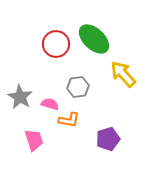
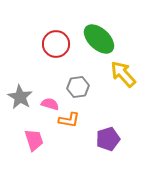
green ellipse: moved 5 px right
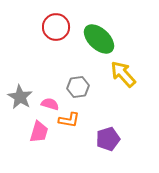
red circle: moved 17 px up
pink trapezoid: moved 5 px right, 8 px up; rotated 35 degrees clockwise
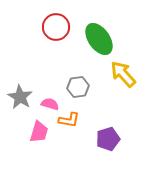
green ellipse: rotated 12 degrees clockwise
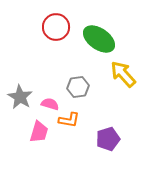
green ellipse: rotated 20 degrees counterclockwise
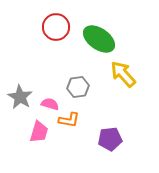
purple pentagon: moved 2 px right; rotated 10 degrees clockwise
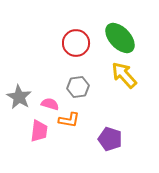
red circle: moved 20 px right, 16 px down
green ellipse: moved 21 px right, 1 px up; rotated 12 degrees clockwise
yellow arrow: moved 1 px right, 1 px down
gray star: moved 1 px left
pink trapezoid: moved 1 px up; rotated 10 degrees counterclockwise
purple pentagon: rotated 25 degrees clockwise
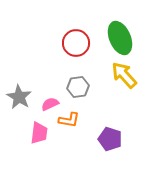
green ellipse: rotated 20 degrees clockwise
pink semicircle: rotated 42 degrees counterclockwise
pink trapezoid: moved 2 px down
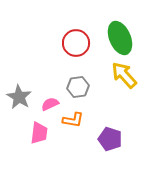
orange L-shape: moved 4 px right
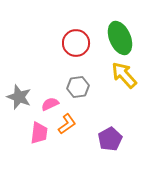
gray star: rotated 10 degrees counterclockwise
orange L-shape: moved 6 px left, 4 px down; rotated 45 degrees counterclockwise
purple pentagon: rotated 25 degrees clockwise
